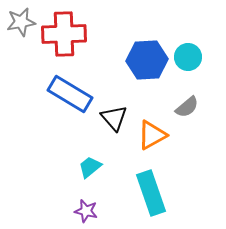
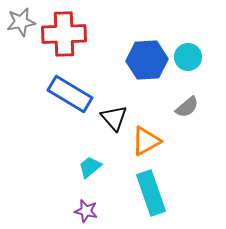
orange triangle: moved 6 px left, 6 px down
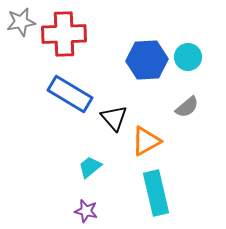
cyan rectangle: moved 5 px right; rotated 6 degrees clockwise
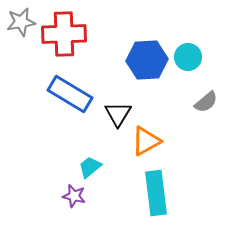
gray semicircle: moved 19 px right, 5 px up
black triangle: moved 4 px right, 4 px up; rotated 12 degrees clockwise
cyan rectangle: rotated 6 degrees clockwise
purple star: moved 12 px left, 15 px up
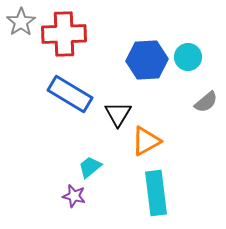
gray star: rotated 24 degrees counterclockwise
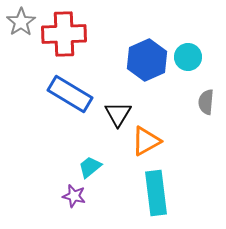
blue hexagon: rotated 21 degrees counterclockwise
gray semicircle: rotated 135 degrees clockwise
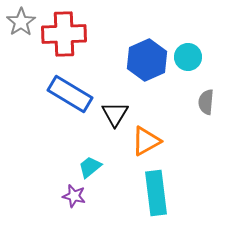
black triangle: moved 3 px left
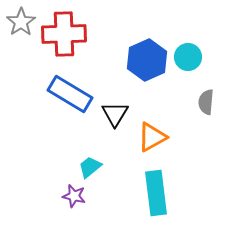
orange triangle: moved 6 px right, 4 px up
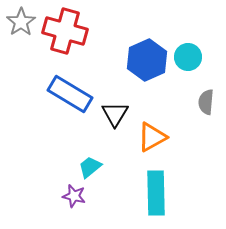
red cross: moved 1 px right, 3 px up; rotated 18 degrees clockwise
cyan rectangle: rotated 6 degrees clockwise
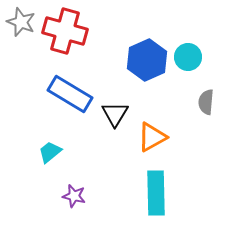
gray star: rotated 16 degrees counterclockwise
cyan trapezoid: moved 40 px left, 15 px up
